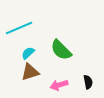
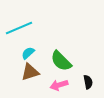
green semicircle: moved 11 px down
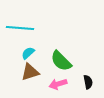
cyan line: moved 1 px right; rotated 28 degrees clockwise
pink arrow: moved 1 px left, 1 px up
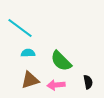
cyan line: rotated 32 degrees clockwise
cyan semicircle: rotated 40 degrees clockwise
brown triangle: moved 8 px down
pink arrow: moved 2 px left, 1 px down; rotated 12 degrees clockwise
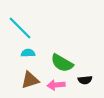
cyan line: rotated 8 degrees clockwise
green semicircle: moved 1 px right, 2 px down; rotated 15 degrees counterclockwise
black semicircle: moved 3 px left, 2 px up; rotated 96 degrees clockwise
